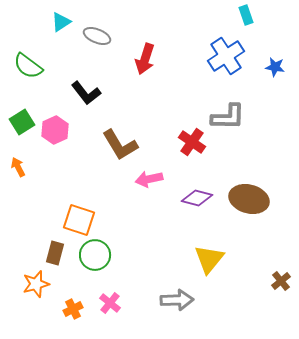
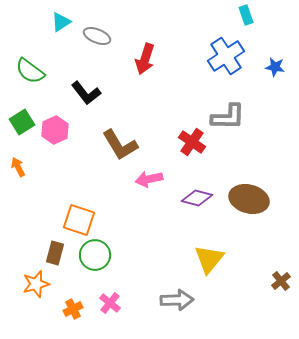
green semicircle: moved 2 px right, 5 px down
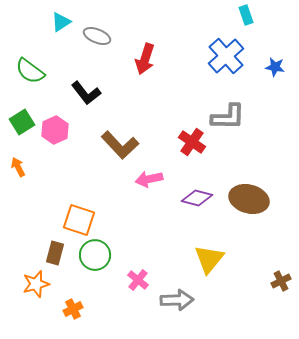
blue cross: rotated 9 degrees counterclockwise
brown L-shape: rotated 12 degrees counterclockwise
brown cross: rotated 12 degrees clockwise
pink cross: moved 28 px right, 23 px up
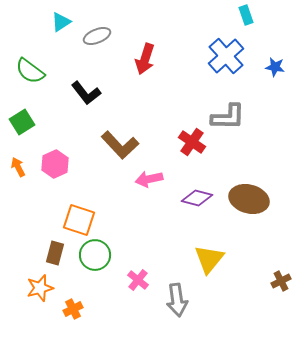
gray ellipse: rotated 44 degrees counterclockwise
pink hexagon: moved 34 px down
orange star: moved 4 px right, 4 px down
gray arrow: rotated 84 degrees clockwise
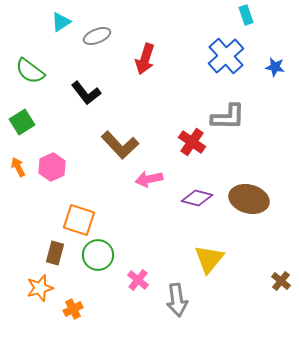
pink hexagon: moved 3 px left, 3 px down
green circle: moved 3 px right
brown cross: rotated 24 degrees counterclockwise
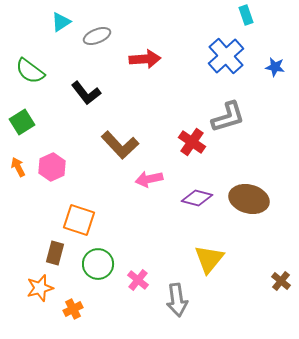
red arrow: rotated 112 degrees counterclockwise
gray L-shape: rotated 18 degrees counterclockwise
green circle: moved 9 px down
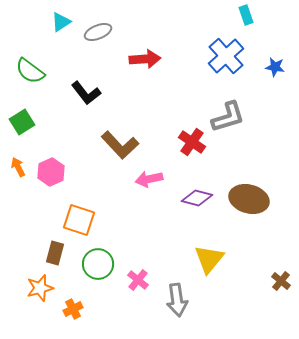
gray ellipse: moved 1 px right, 4 px up
pink hexagon: moved 1 px left, 5 px down
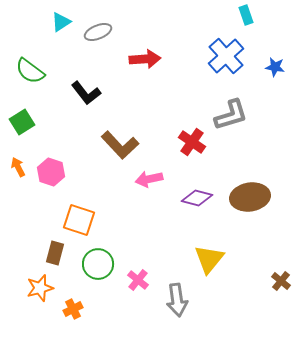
gray L-shape: moved 3 px right, 2 px up
pink hexagon: rotated 16 degrees counterclockwise
brown ellipse: moved 1 px right, 2 px up; rotated 24 degrees counterclockwise
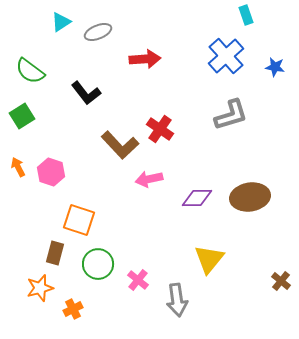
green square: moved 6 px up
red cross: moved 32 px left, 13 px up
purple diamond: rotated 16 degrees counterclockwise
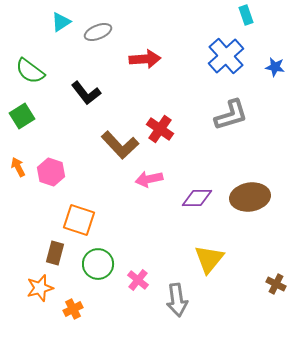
brown cross: moved 5 px left, 3 px down; rotated 12 degrees counterclockwise
